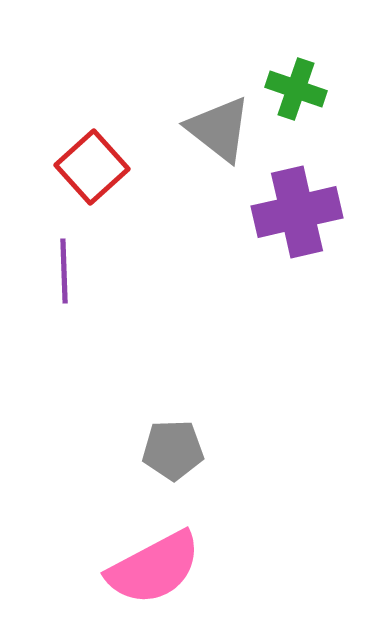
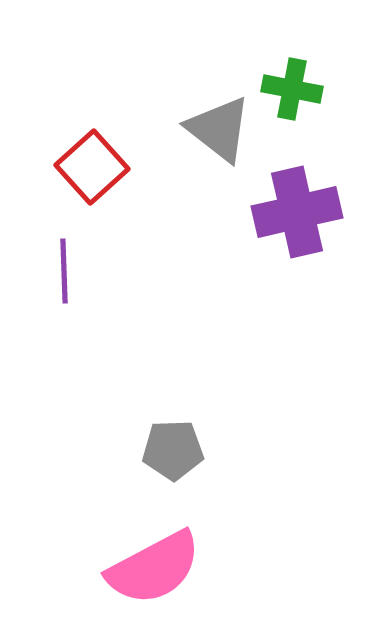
green cross: moved 4 px left; rotated 8 degrees counterclockwise
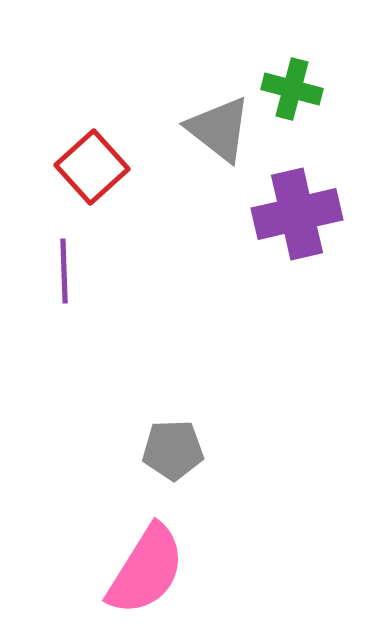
green cross: rotated 4 degrees clockwise
purple cross: moved 2 px down
pink semicircle: moved 8 px left, 2 px down; rotated 30 degrees counterclockwise
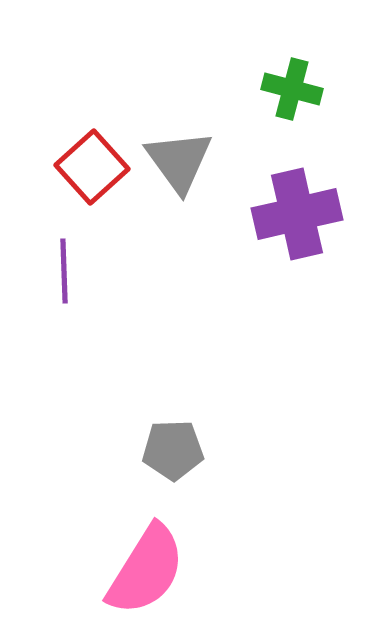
gray triangle: moved 40 px left, 32 px down; rotated 16 degrees clockwise
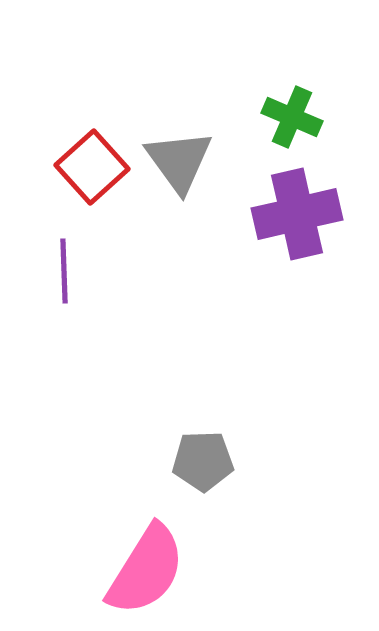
green cross: moved 28 px down; rotated 8 degrees clockwise
gray pentagon: moved 30 px right, 11 px down
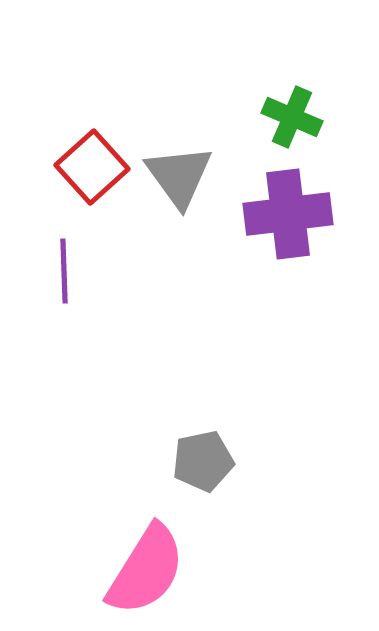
gray triangle: moved 15 px down
purple cross: moved 9 px left; rotated 6 degrees clockwise
gray pentagon: rotated 10 degrees counterclockwise
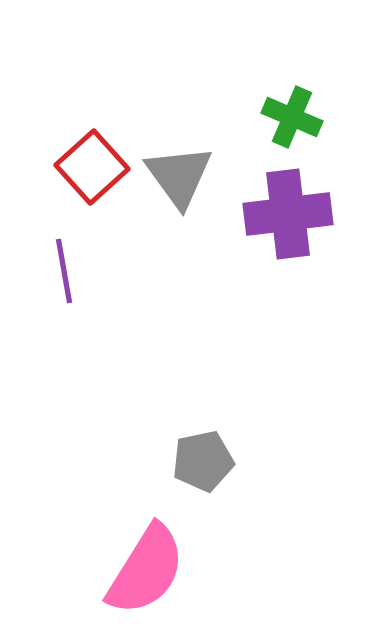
purple line: rotated 8 degrees counterclockwise
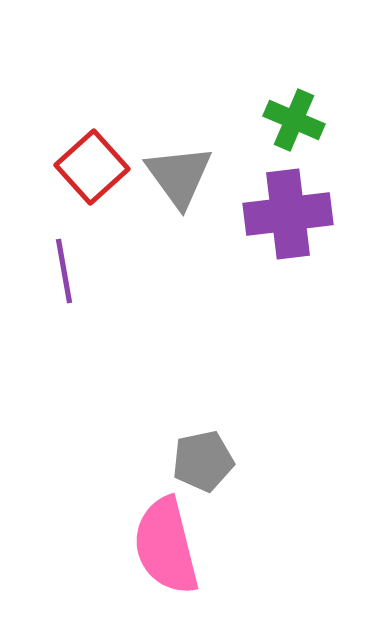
green cross: moved 2 px right, 3 px down
pink semicircle: moved 20 px right, 24 px up; rotated 134 degrees clockwise
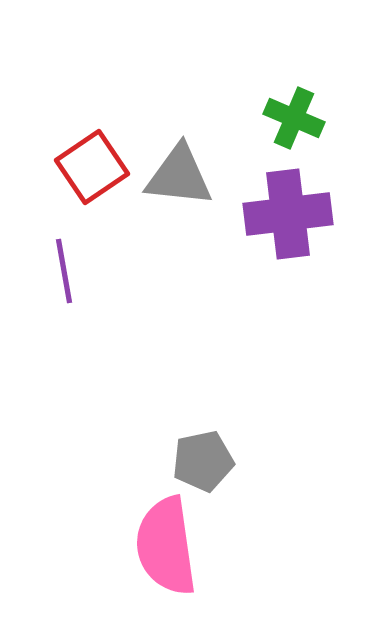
green cross: moved 2 px up
red square: rotated 8 degrees clockwise
gray triangle: rotated 48 degrees counterclockwise
pink semicircle: rotated 6 degrees clockwise
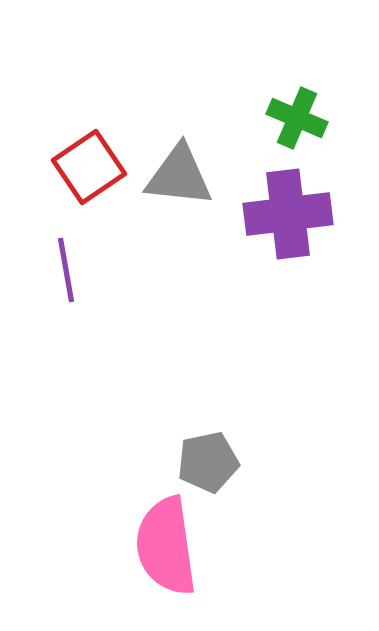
green cross: moved 3 px right
red square: moved 3 px left
purple line: moved 2 px right, 1 px up
gray pentagon: moved 5 px right, 1 px down
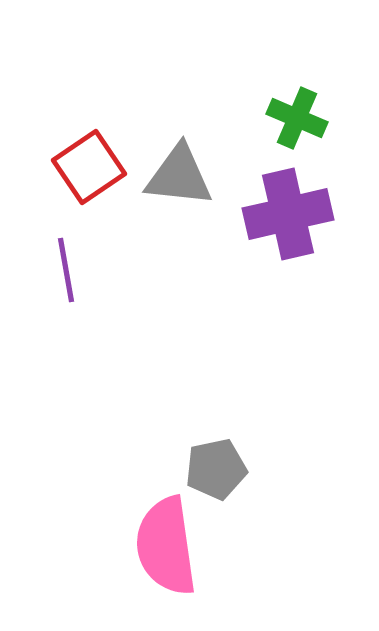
purple cross: rotated 6 degrees counterclockwise
gray pentagon: moved 8 px right, 7 px down
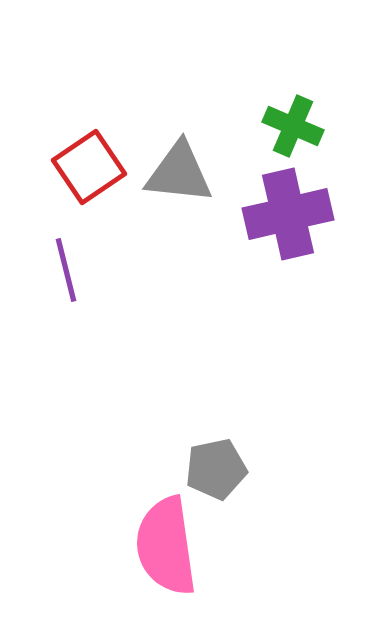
green cross: moved 4 px left, 8 px down
gray triangle: moved 3 px up
purple line: rotated 4 degrees counterclockwise
